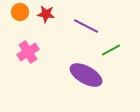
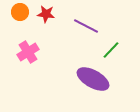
green line: rotated 18 degrees counterclockwise
purple ellipse: moved 7 px right, 4 px down
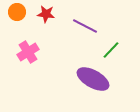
orange circle: moved 3 px left
purple line: moved 1 px left
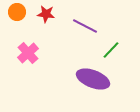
pink cross: moved 1 px down; rotated 10 degrees counterclockwise
purple ellipse: rotated 8 degrees counterclockwise
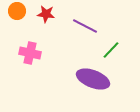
orange circle: moved 1 px up
pink cross: moved 2 px right; rotated 35 degrees counterclockwise
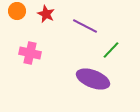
red star: rotated 18 degrees clockwise
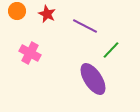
red star: moved 1 px right
pink cross: rotated 15 degrees clockwise
purple ellipse: rotated 36 degrees clockwise
